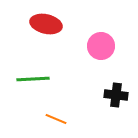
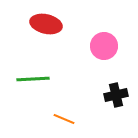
pink circle: moved 3 px right
black cross: rotated 20 degrees counterclockwise
orange line: moved 8 px right
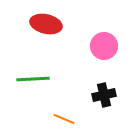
black cross: moved 12 px left
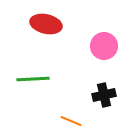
orange line: moved 7 px right, 2 px down
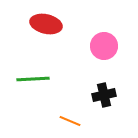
orange line: moved 1 px left
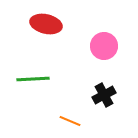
black cross: rotated 15 degrees counterclockwise
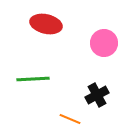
pink circle: moved 3 px up
black cross: moved 7 px left
orange line: moved 2 px up
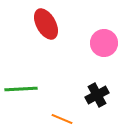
red ellipse: rotated 48 degrees clockwise
green line: moved 12 px left, 10 px down
orange line: moved 8 px left
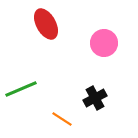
green line: rotated 20 degrees counterclockwise
black cross: moved 2 px left, 3 px down
orange line: rotated 10 degrees clockwise
